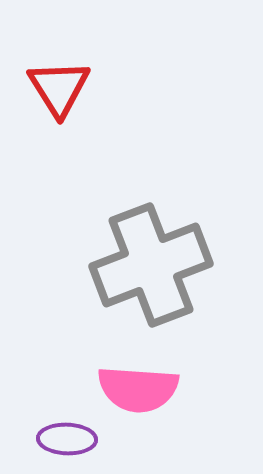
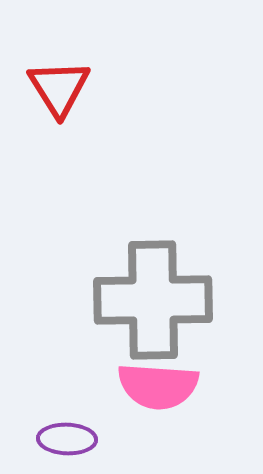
gray cross: moved 2 px right, 35 px down; rotated 20 degrees clockwise
pink semicircle: moved 20 px right, 3 px up
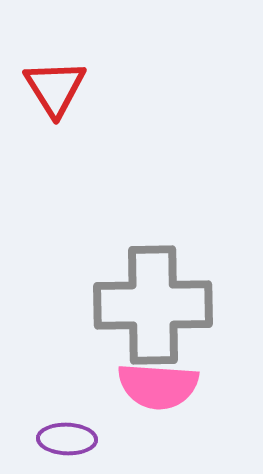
red triangle: moved 4 px left
gray cross: moved 5 px down
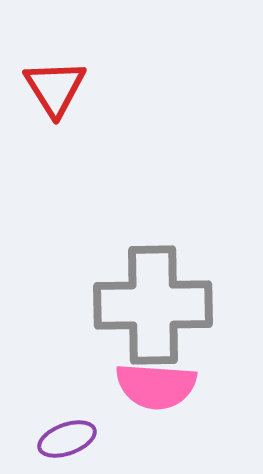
pink semicircle: moved 2 px left
purple ellipse: rotated 22 degrees counterclockwise
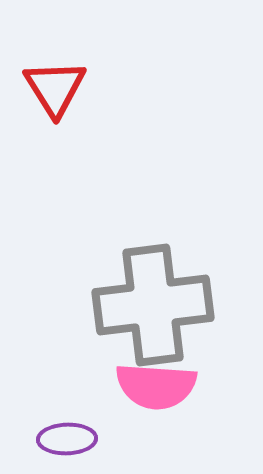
gray cross: rotated 6 degrees counterclockwise
purple ellipse: rotated 18 degrees clockwise
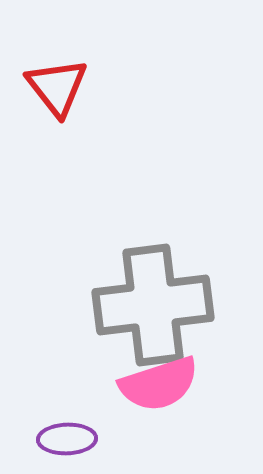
red triangle: moved 2 px right, 1 px up; rotated 6 degrees counterclockwise
pink semicircle: moved 3 px right, 2 px up; rotated 22 degrees counterclockwise
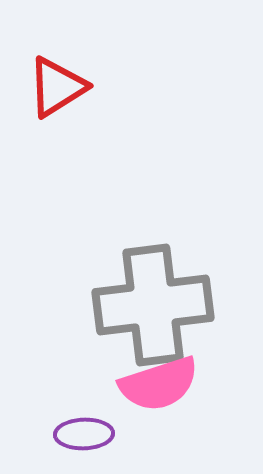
red triangle: rotated 36 degrees clockwise
purple ellipse: moved 17 px right, 5 px up
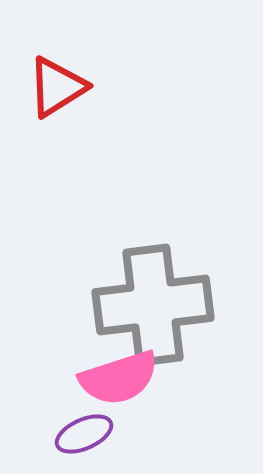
pink semicircle: moved 40 px left, 6 px up
purple ellipse: rotated 22 degrees counterclockwise
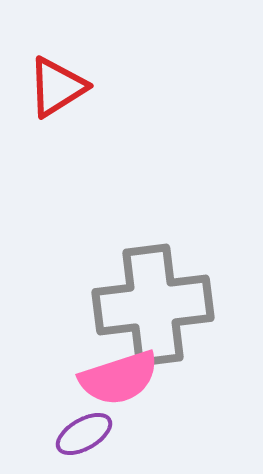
purple ellipse: rotated 6 degrees counterclockwise
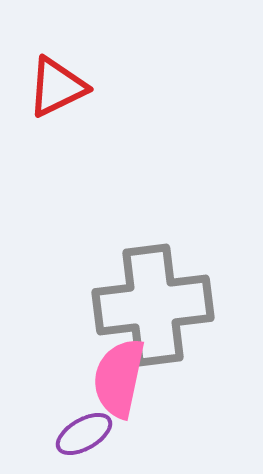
red triangle: rotated 6 degrees clockwise
pink semicircle: rotated 120 degrees clockwise
